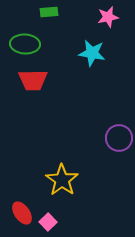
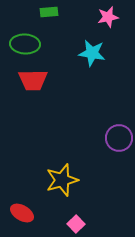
yellow star: rotated 20 degrees clockwise
red ellipse: rotated 25 degrees counterclockwise
pink square: moved 28 px right, 2 px down
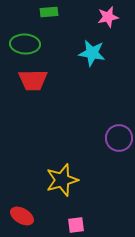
red ellipse: moved 3 px down
pink square: moved 1 px down; rotated 36 degrees clockwise
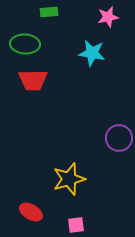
yellow star: moved 7 px right, 1 px up
red ellipse: moved 9 px right, 4 px up
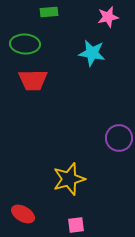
red ellipse: moved 8 px left, 2 px down
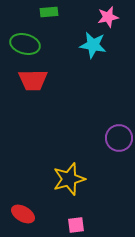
green ellipse: rotated 12 degrees clockwise
cyan star: moved 1 px right, 8 px up
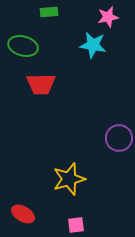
green ellipse: moved 2 px left, 2 px down
red trapezoid: moved 8 px right, 4 px down
